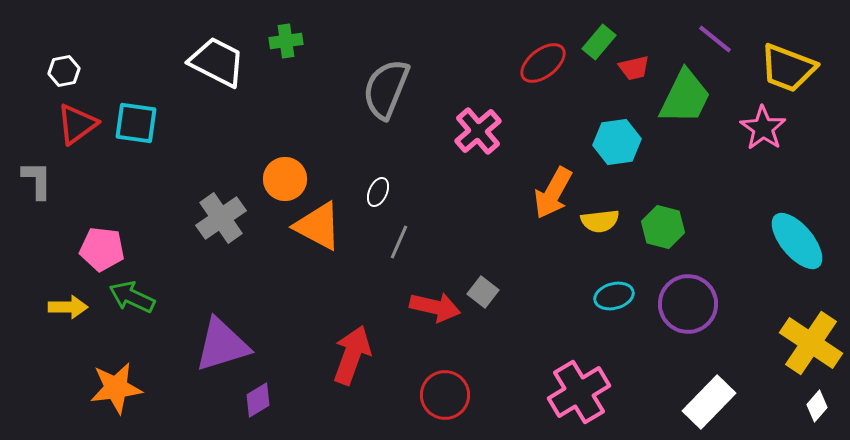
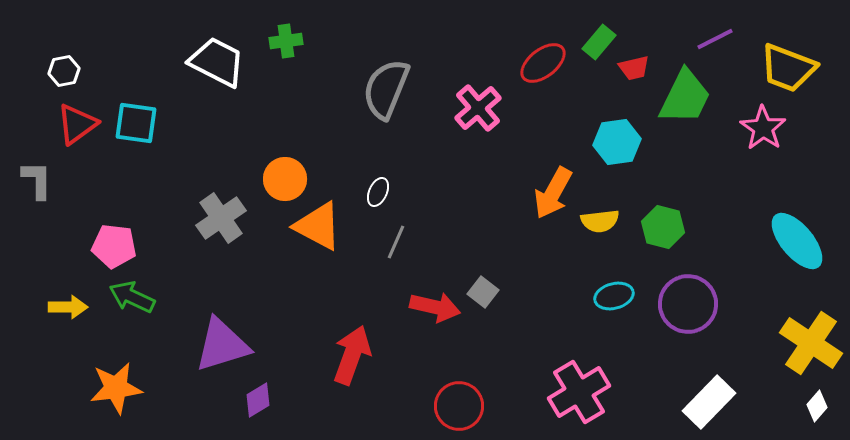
purple line at (715, 39): rotated 66 degrees counterclockwise
pink cross at (478, 131): moved 23 px up
gray line at (399, 242): moved 3 px left
pink pentagon at (102, 249): moved 12 px right, 3 px up
red circle at (445, 395): moved 14 px right, 11 px down
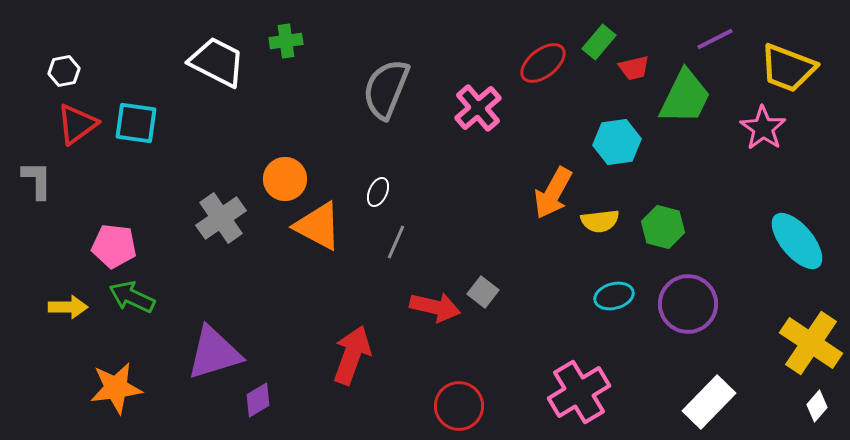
purple triangle at (222, 345): moved 8 px left, 8 px down
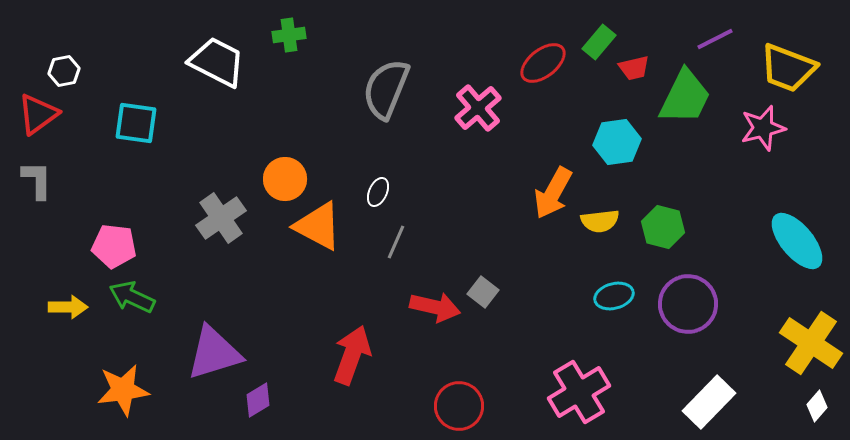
green cross at (286, 41): moved 3 px right, 6 px up
red triangle at (77, 124): moved 39 px left, 10 px up
pink star at (763, 128): rotated 24 degrees clockwise
orange star at (116, 388): moved 7 px right, 2 px down
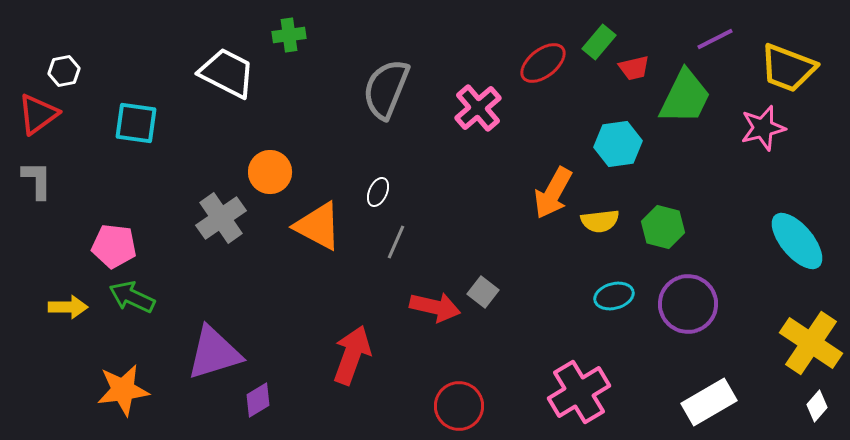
white trapezoid at (217, 62): moved 10 px right, 11 px down
cyan hexagon at (617, 142): moved 1 px right, 2 px down
orange circle at (285, 179): moved 15 px left, 7 px up
white rectangle at (709, 402): rotated 16 degrees clockwise
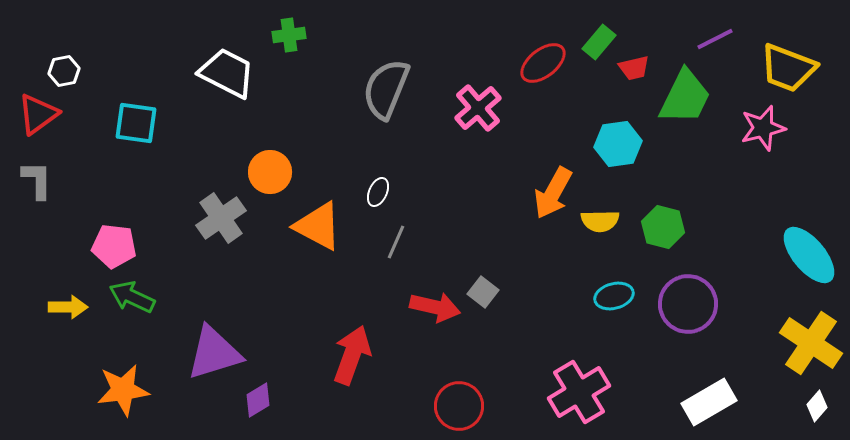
yellow semicircle at (600, 221): rotated 6 degrees clockwise
cyan ellipse at (797, 241): moved 12 px right, 14 px down
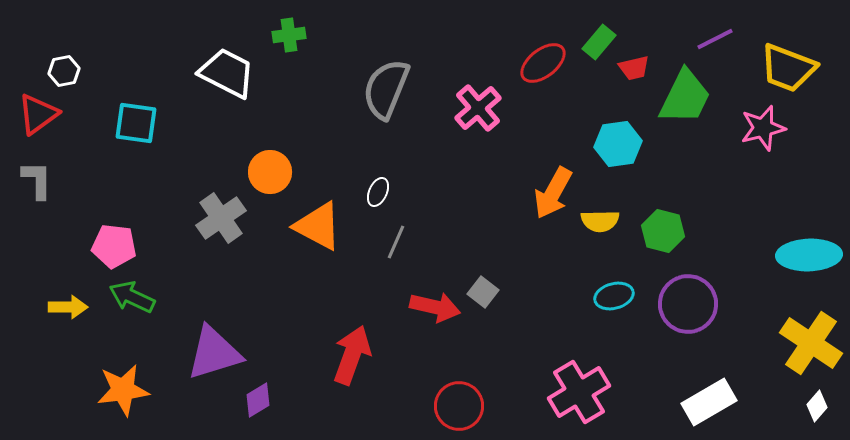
green hexagon at (663, 227): moved 4 px down
cyan ellipse at (809, 255): rotated 52 degrees counterclockwise
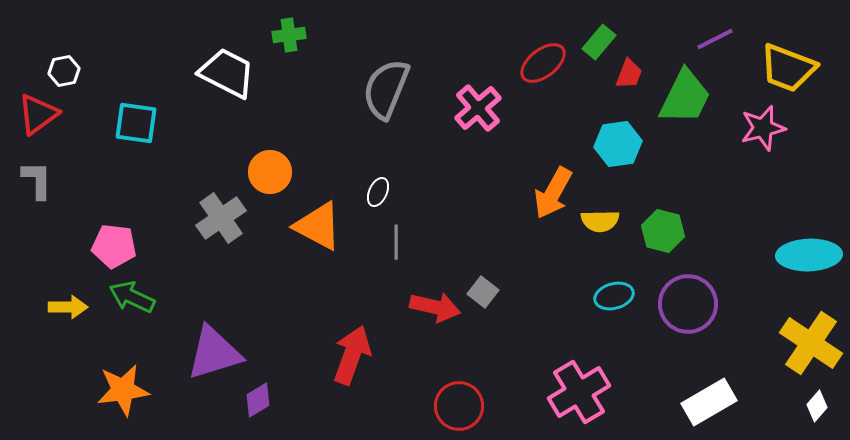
red trapezoid at (634, 68): moved 5 px left, 6 px down; rotated 56 degrees counterclockwise
gray line at (396, 242): rotated 24 degrees counterclockwise
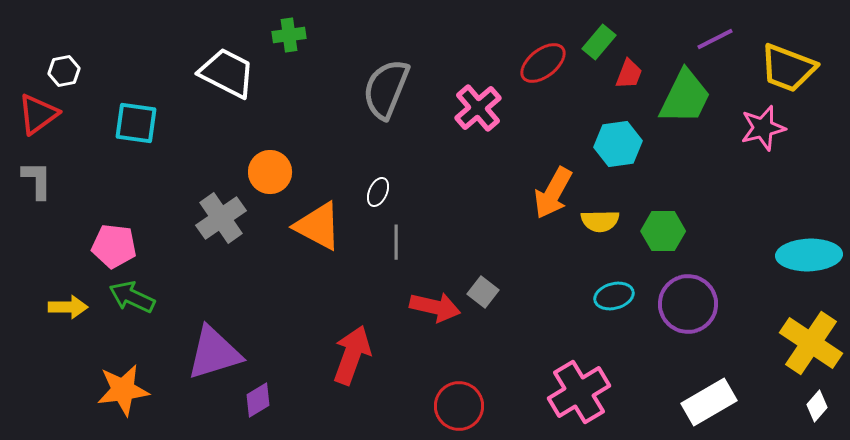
green hexagon at (663, 231): rotated 15 degrees counterclockwise
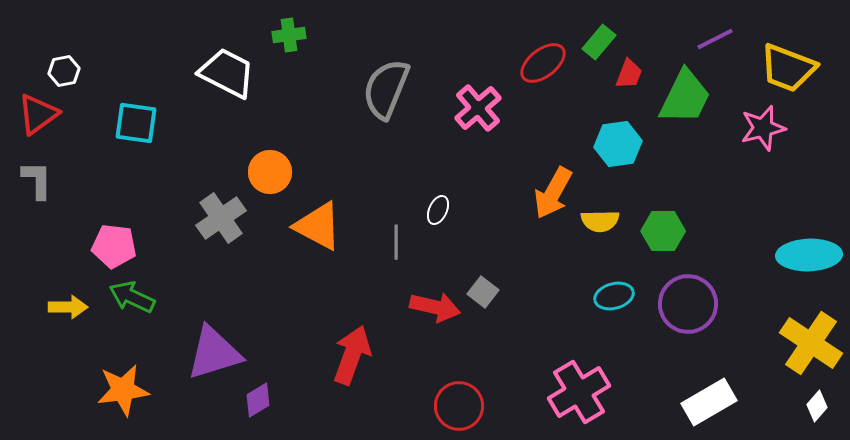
white ellipse at (378, 192): moved 60 px right, 18 px down
